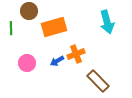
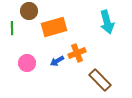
green line: moved 1 px right
orange cross: moved 1 px right, 1 px up
brown rectangle: moved 2 px right, 1 px up
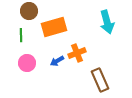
green line: moved 9 px right, 7 px down
brown rectangle: rotated 20 degrees clockwise
